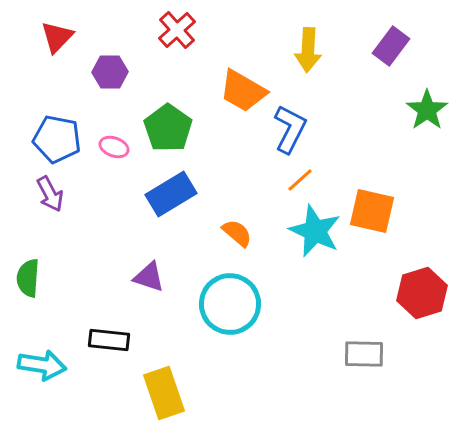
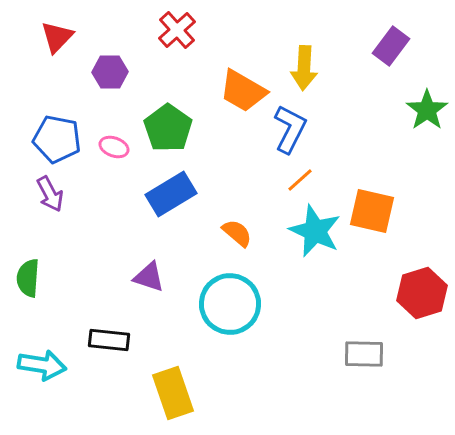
yellow arrow: moved 4 px left, 18 px down
yellow rectangle: moved 9 px right
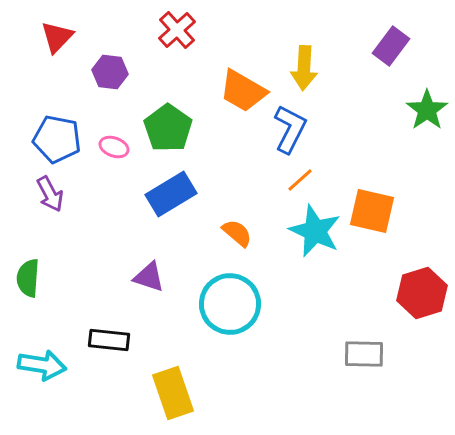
purple hexagon: rotated 8 degrees clockwise
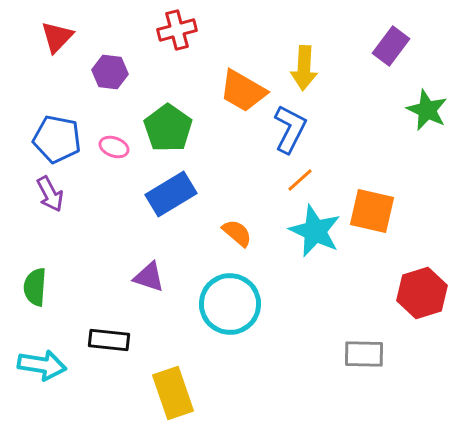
red cross: rotated 27 degrees clockwise
green star: rotated 12 degrees counterclockwise
green semicircle: moved 7 px right, 9 px down
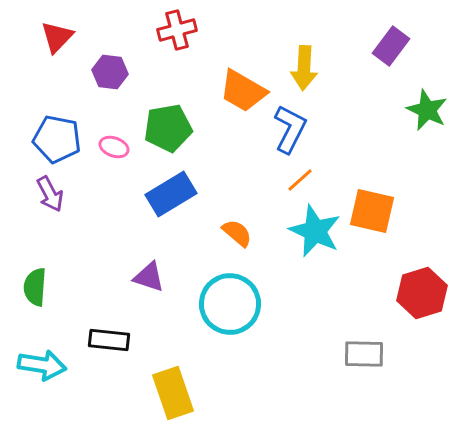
green pentagon: rotated 27 degrees clockwise
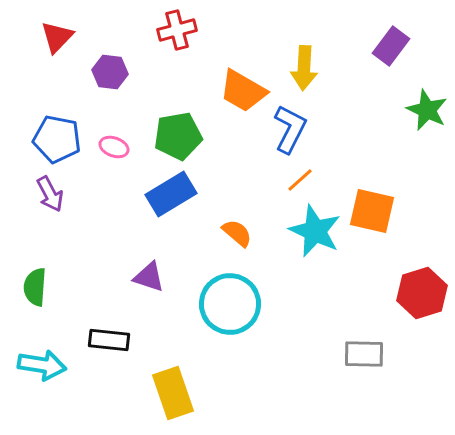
green pentagon: moved 10 px right, 8 px down
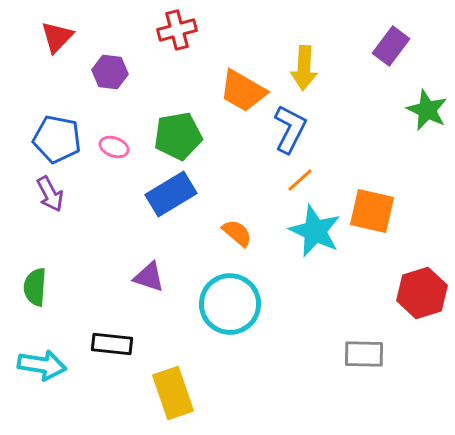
black rectangle: moved 3 px right, 4 px down
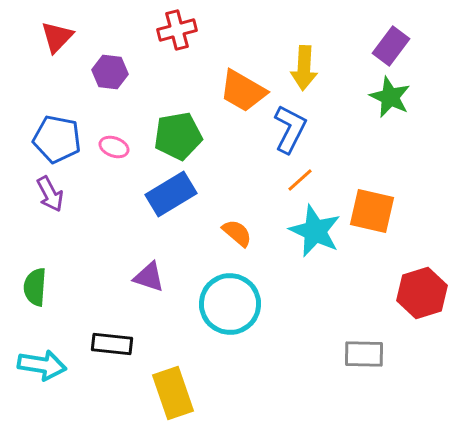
green star: moved 37 px left, 13 px up
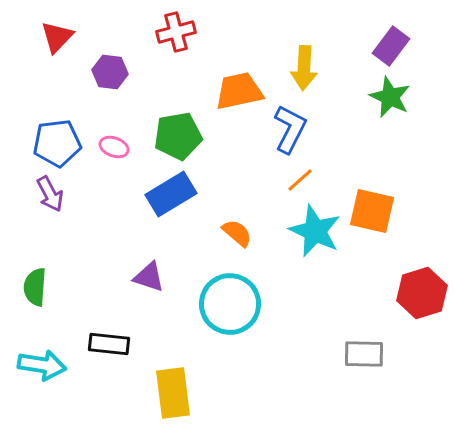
red cross: moved 1 px left, 2 px down
orange trapezoid: moved 4 px left; rotated 138 degrees clockwise
blue pentagon: moved 4 px down; rotated 18 degrees counterclockwise
black rectangle: moved 3 px left
yellow rectangle: rotated 12 degrees clockwise
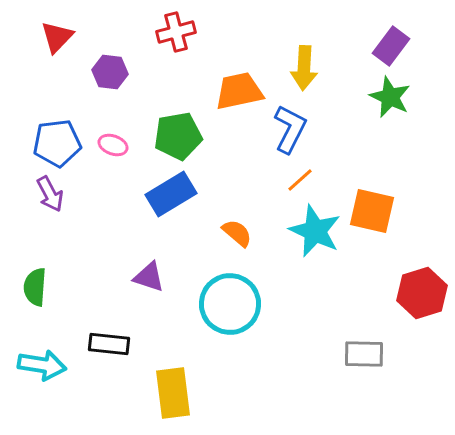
pink ellipse: moved 1 px left, 2 px up
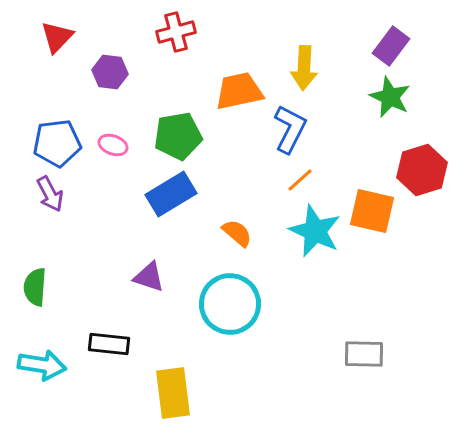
red hexagon: moved 123 px up
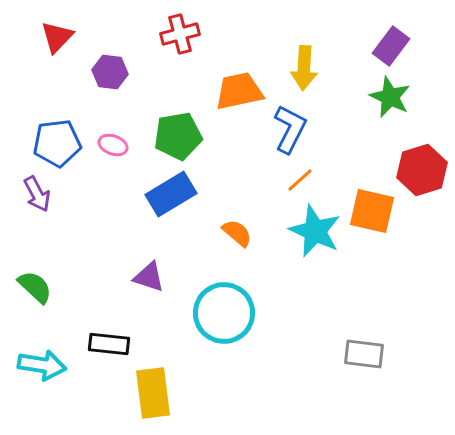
red cross: moved 4 px right, 2 px down
purple arrow: moved 13 px left
green semicircle: rotated 129 degrees clockwise
cyan circle: moved 6 px left, 9 px down
gray rectangle: rotated 6 degrees clockwise
yellow rectangle: moved 20 px left
